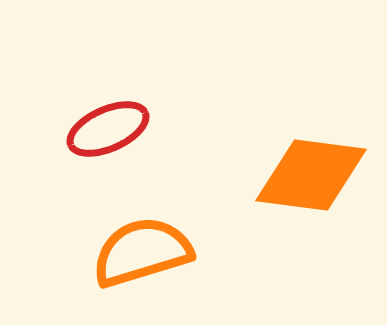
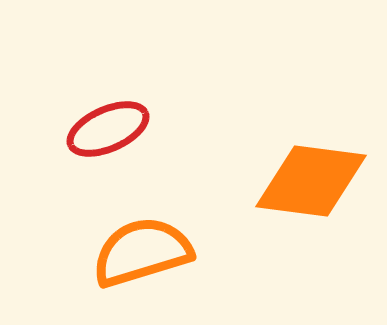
orange diamond: moved 6 px down
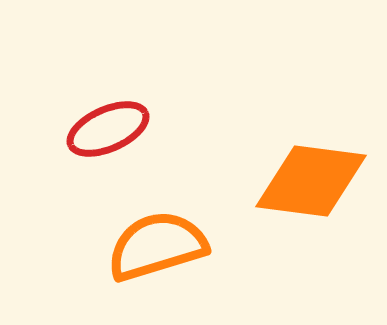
orange semicircle: moved 15 px right, 6 px up
